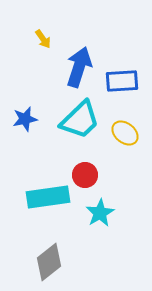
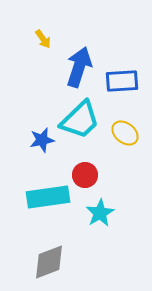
blue star: moved 17 px right, 21 px down
gray diamond: rotated 18 degrees clockwise
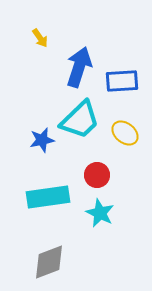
yellow arrow: moved 3 px left, 1 px up
red circle: moved 12 px right
cyan star: rotated 16 degrees counterclockwise
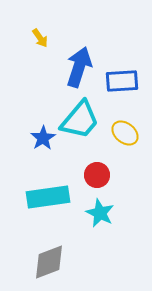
cyan trapezoid: rotated 6 degrees counterclockwise
blue star: moved 1 px right, 2 px up; rotated 20 degrees counterclockwise
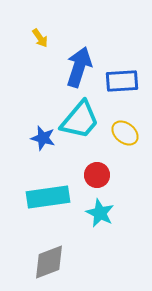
blue star: rotated 25 degrees counterclockwise
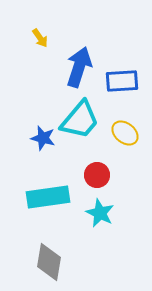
gray diamond: rotated 60 degrees counterclockwise
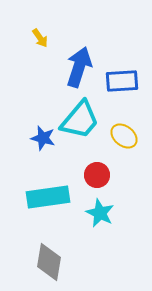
yellow ellipse: moved 1 px left, 3 px down
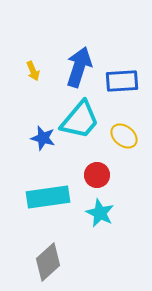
yellow arrow: moved 7 px left, 33 px down; rotated 12 degrees clockwise
gray diamond: moved 1 px left; rotated 39 degrees clockwise
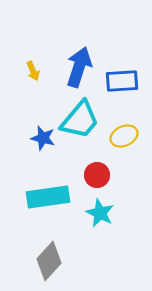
yellow ellipse: rotated 64 degrees counterclockwise
gray diamond: moved 1 px right, 1 px up; rotated 6 degrees counterclockwise
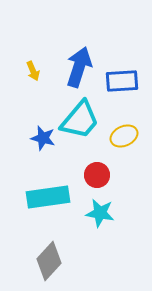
cyan star: rotated 16 degrees counterclockwise
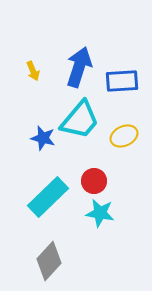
red circle: moved 3 px left, 6 px down
cyan rectangle: rotated 36 degrees counterclockwise
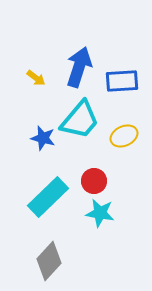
yellow arrow: moved 3 px right, 7 px down; rotated 30 degrees counterclockwise
